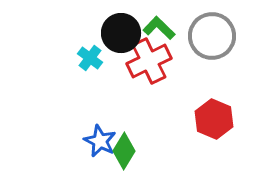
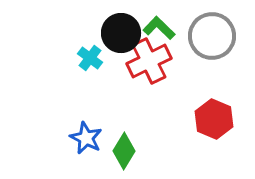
blue star: moved 14 px left, 3 px up
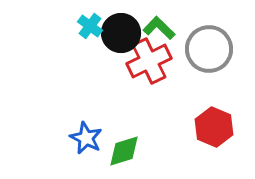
gray circle: moved 3 px left, 13 px down
cyan cross: moved 32 px up
red hexagon: moved 8 px down
green diamond: rotated 42 degrees clockwise
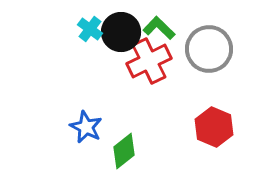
cyan cross: moved 3 px down
black circle: moved 1 px up
blue star: moved 11 px up
green diamond: rotated 21 degrees counterclockwise
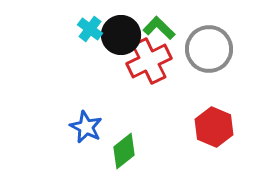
black circle: moved 3 px down
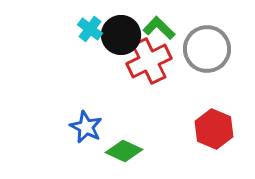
gray circle: moved 2 px left
red hexagon: moved 2 px down
green diamond: rotated 63 degrees clockwise
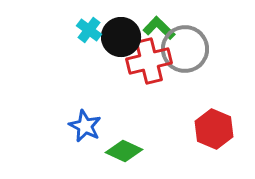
cyan cross: moved 1 px left, 1 px down
black circle: moved 2 px down
gray circle: moved 22 px left
red cross: rotated 12 degrees clockwise
blue star: moved 1 px left, 1 px up
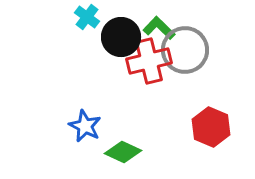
cyan cross: moved 2 px left, 13 px up
gray circle: moved 1 px down
red hexagon: moved 3 px left, 2 px up
green diamond: moved 1 px left, 1 px down
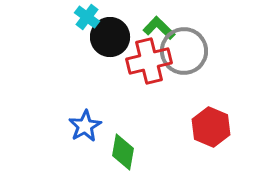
black circle: moved 11 px left
gray circle: moved 1 px left, 1 px down
blue star: rotated 16 degrees clockwise
green diamond: rotated 75 degrees clockwise
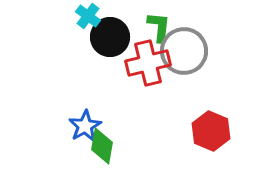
cyan cross: moved 1 px right, 1 px up
green L-shape: moved 1 px up; rotated 52 degrees clockwise
red cross: moved 1 px left, 2 px down
red hexagon: moved 4 px down
green diamond: moved 21 px left, 6 px up
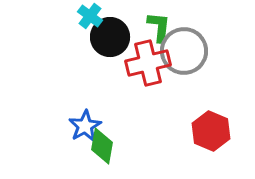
cyan cross: moved 2 px right
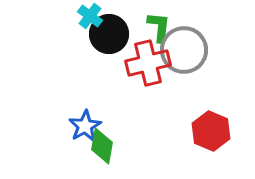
black circle: moved 1 px left, 3 px up
gray circle: moved 1 px up
